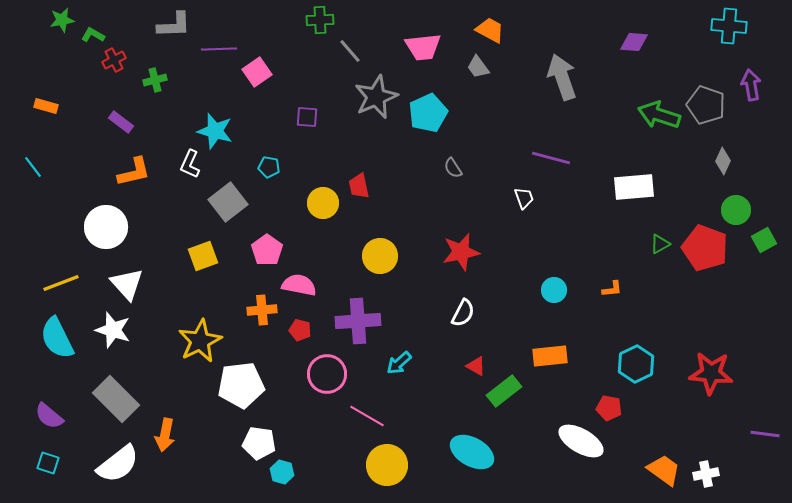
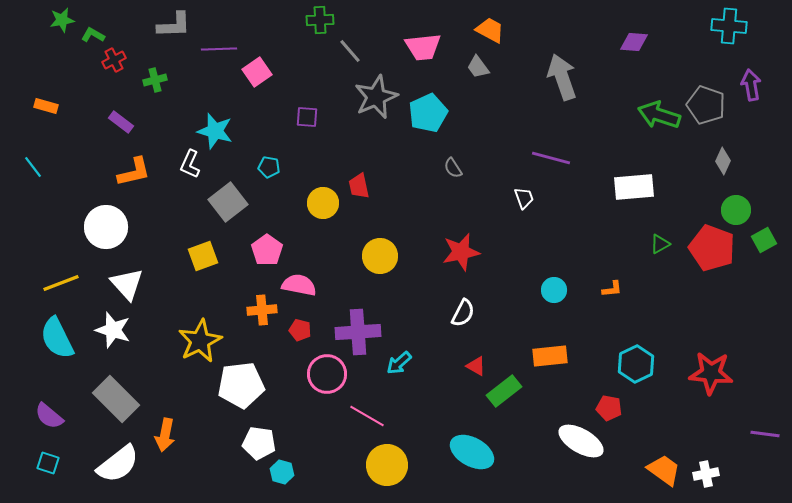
red pentagon at (705, 248): moved 7 px right
purple cross at (358, 321): moved 11 px down
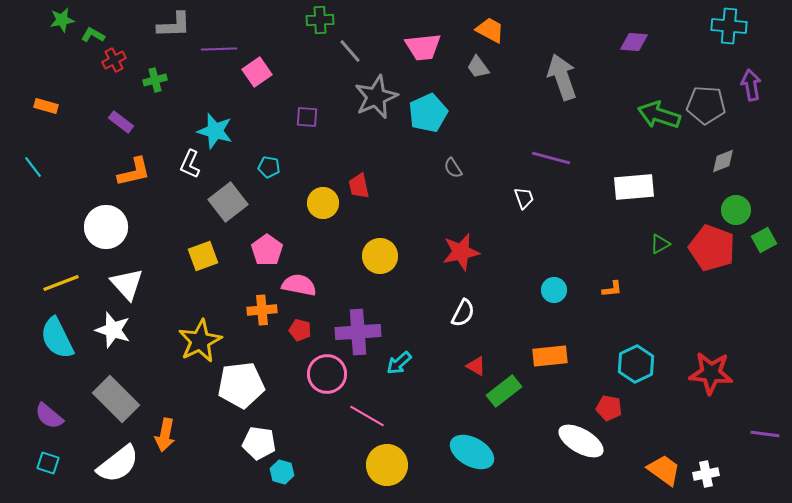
gray pentagon at (706, 105): rotated 15 degrees counterclockwise
gray diamond at (723, 161): rotated 44 degrees clockwise
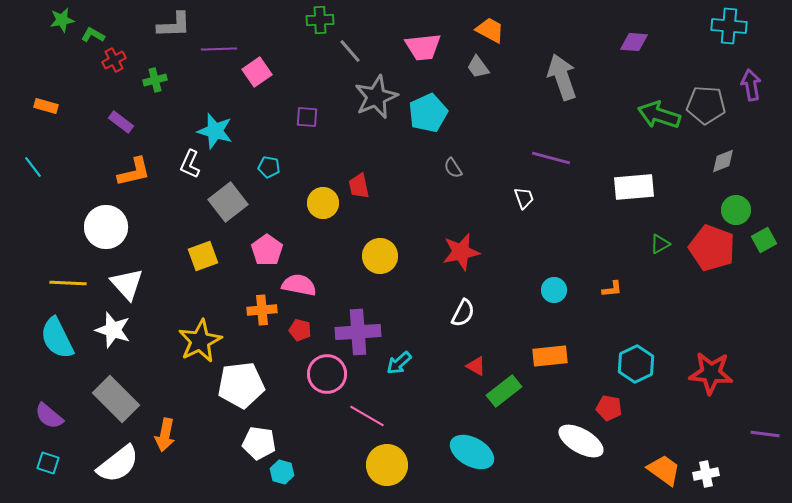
yellow line at (61, 283): moved 7 px right; rotated 24 degrees clockwise
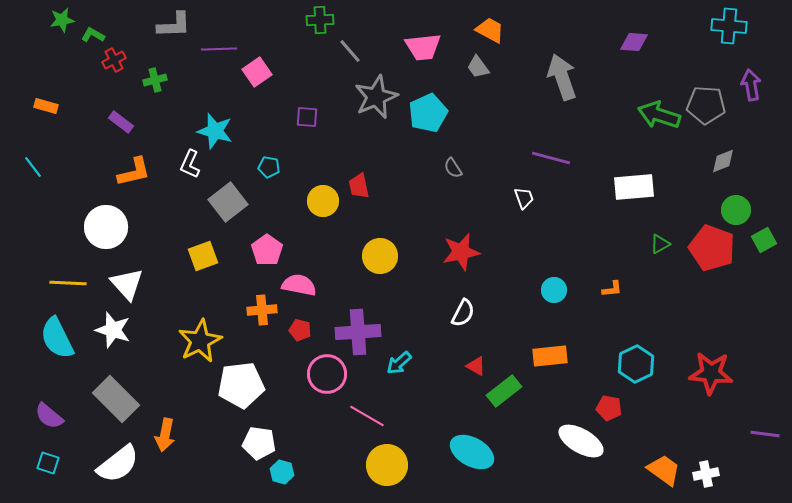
yellow circle at (323, 203): moved 2 px up
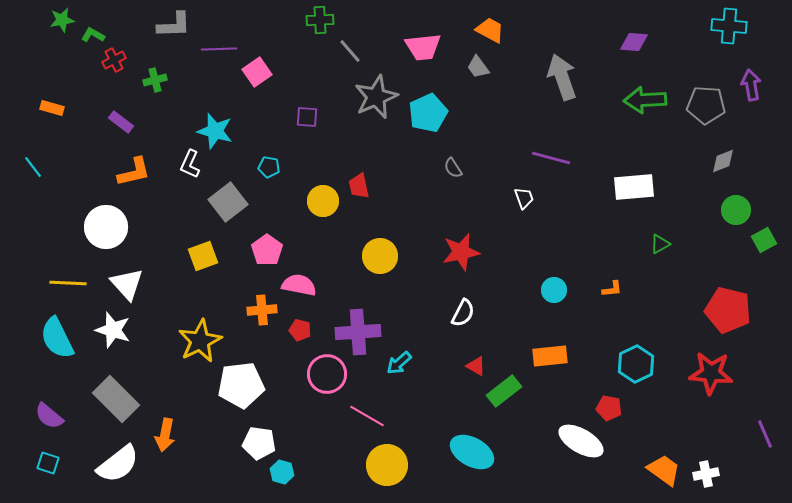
orange rectangle at (46, 106): moved 6 px right, 2 px down
green arrow at (659, 115): moved 14 px left, 15 px up; rotated 21 degrees counterclockwise
red pentagon at (712, 248): moved 16 px right, 62 px down; rotated 6 degrees counterclockwise
purple line at (765, 434): rotated 60 degrees clockwise
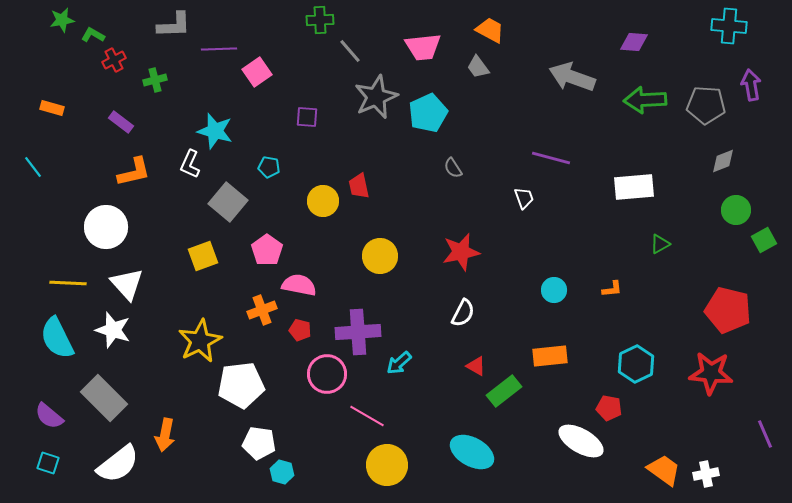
gray arrow at (562, 77): moved 10 px right; rotated 51 degrees counterclockwise
gray square at (228, 202): rotated 12 degrees counterclockwise
orange cross at (262, 310): rotated 16 degrees counterclockwise
gray rectangle at (116, 399): moved 12 px left, 1 px up
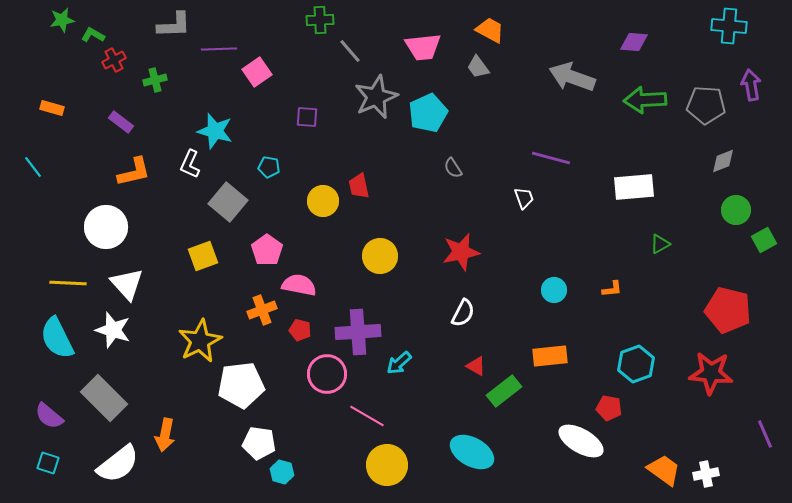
cyan hexagon at (636, 364): rotated 6 degrees clockwise
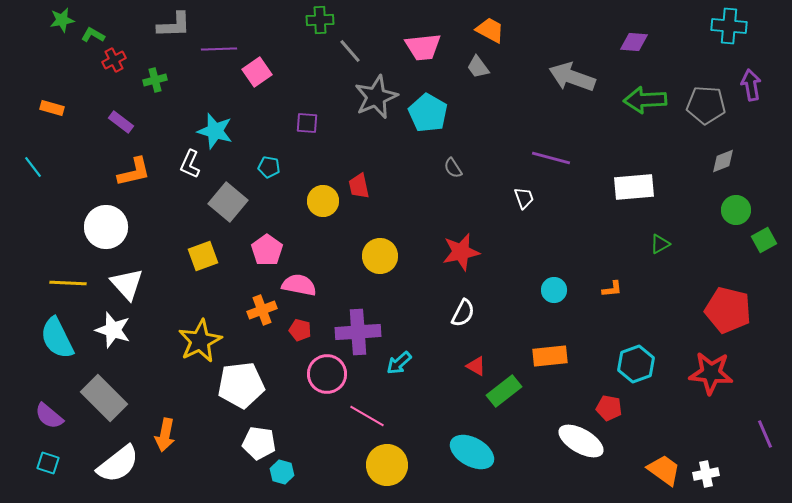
cyan pentagon at (428, 113): rotated 18 degrees counterclockwise
purple square at (307, 117): moved 6 px down
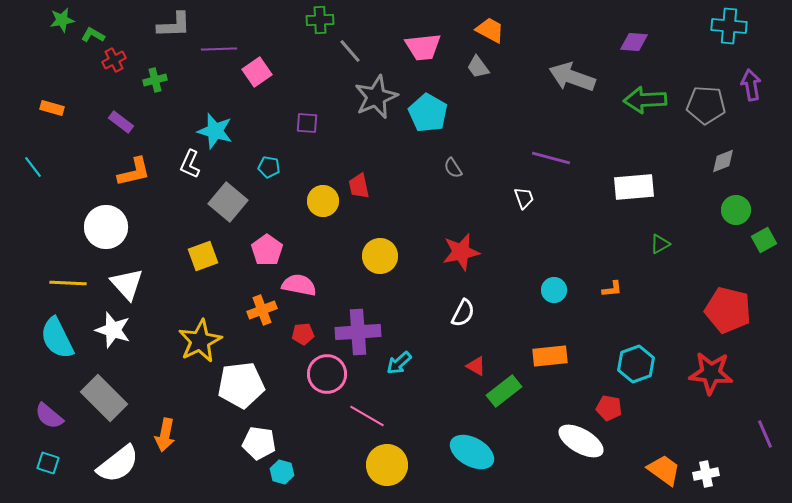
red pentagon at (300, 330): moved 3 px right, 4 px down; rotated 20 degrees counterclockwise
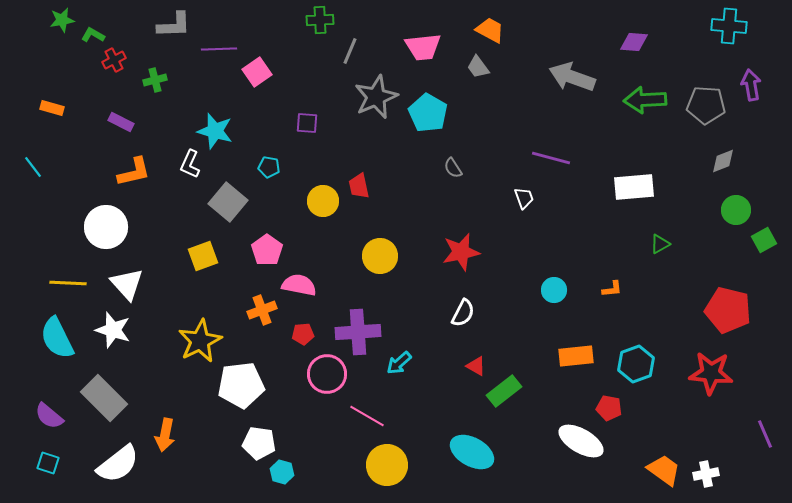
gray line at (350, 51): rotated 64 degrees clockwise
purple rectangle at (121, 122): rotated 10 degrees counterclockwise
orange rectangle at (550, 356): moved 26 px right
